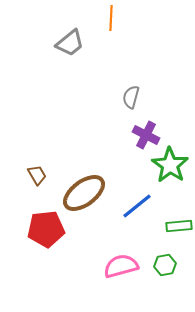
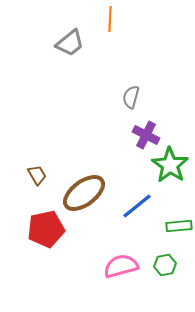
orange line: moved 1 px left, 1 px down
red pentagon: rotated 6 degrees counterclockwise
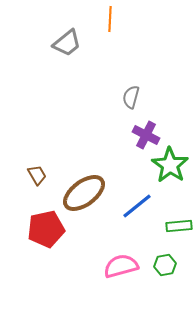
gray trapezoid: moved 3 px left
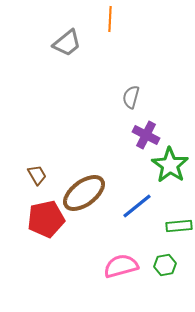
red pentagon: moved 10 px up
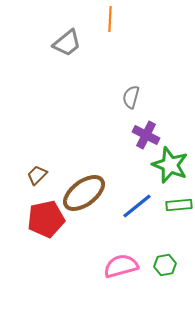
green star: rotated 12 degrees counterclockwise
brown trapezoid: rotated 105 degrees counterclockwise
green rectangle: moved 21 px up
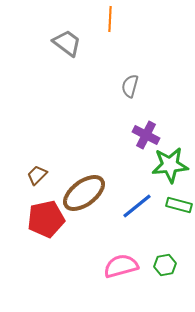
gray trapezoid: rotated 104 degrees counterclockwise
gray semicircle: moved 1 px left, 11 px up
green star: rotated 27 degrees counterclockwise
green rectangle: rotated 20 degrees clockwise
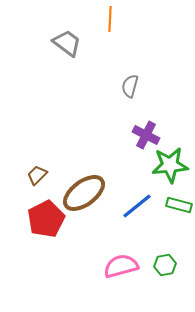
red pentagon: rotated 15 degrees counterclockwise
